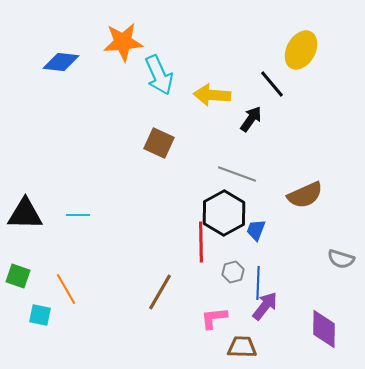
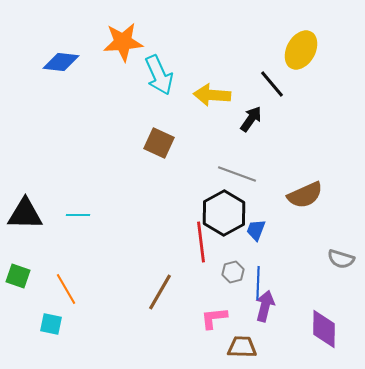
red line: rotated 6 degrees counterclockwise
purple arrow: rotated 24 degrees counterclockwise
cyan square: moved 11 px right, 9 px down
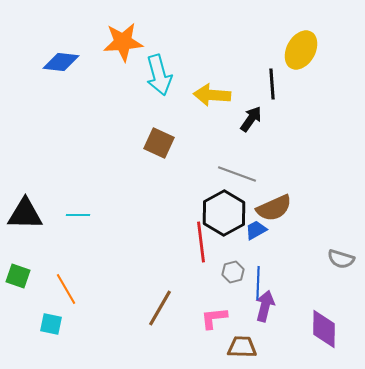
cyan arrow: rotated 9 degrees clockwise
black line: rotated 36 degrees clockwise
brown semicircle: moved 31 px left, 13 px down
blue trapezoid: rotated 40 degrees clockwise
brown line: moved 16 px down
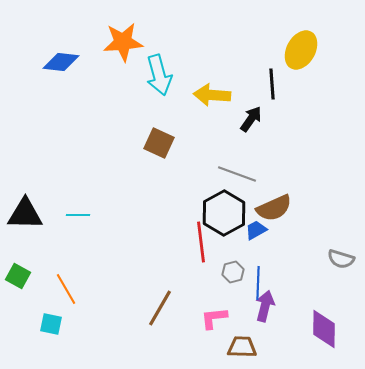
green square: rotated 10 degrees clockwise
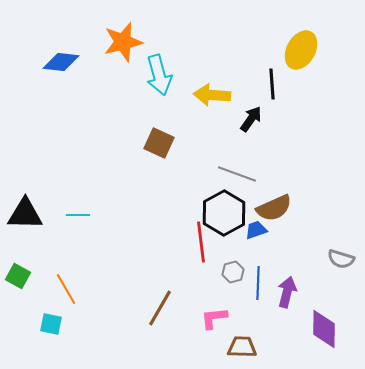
orange star: rotated 9 degrees counterclockwise
blue trapezoid: rotated 10 degrees clockwise
purple arrow: moved 22 px right, 14 px up
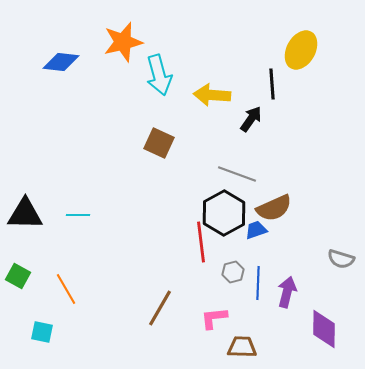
cyan square: moved 9 px left, 8 px down
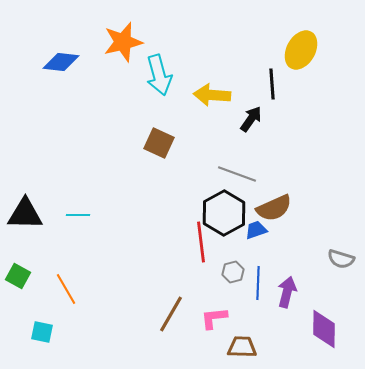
brown line: moved 11 px right, 6 px down
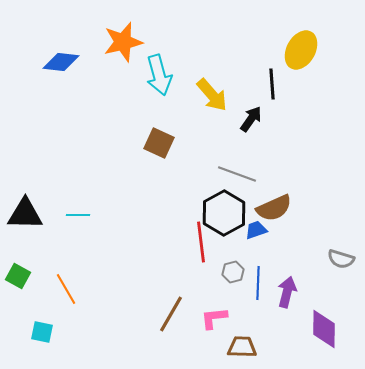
yellow arrow: rotated 135 degrees counterclockwise
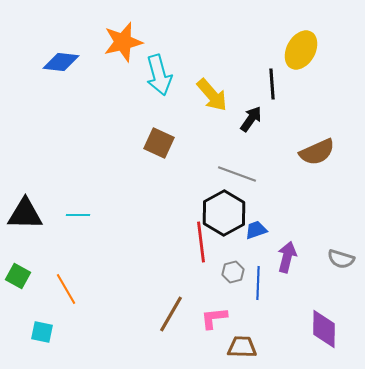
brown semicircle: moved 43 px right, 56 px up
purple arrow: moved 35 px up
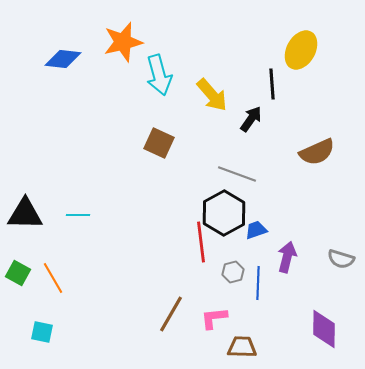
blue diamond: moved 2 px right, 3 px up
green square: moved 3 px up
orange line: moved 13 px left, 11 px up
